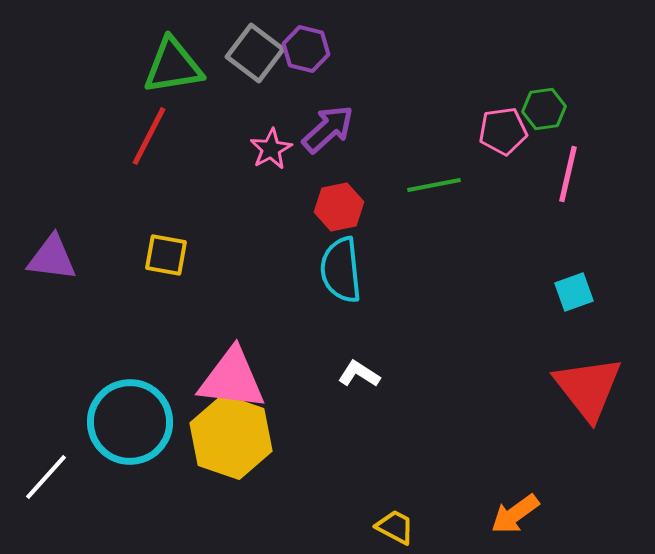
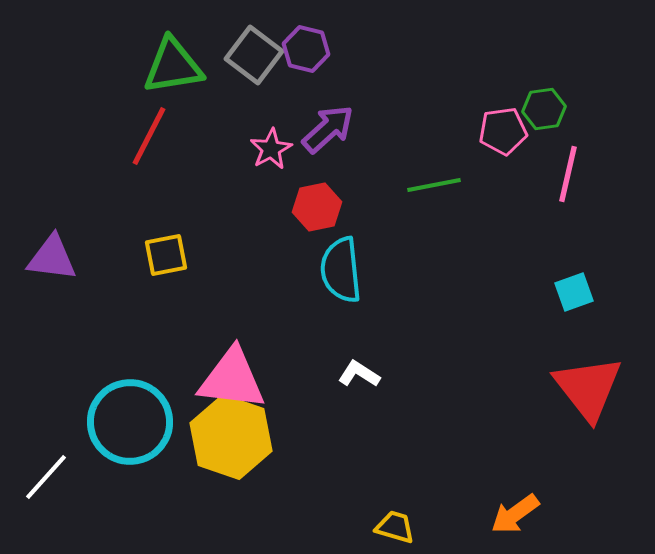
gray square: moved 1 px left, 2 px down
red hexagon: moved 22 px left
yellow square: rotated 21 degrees counterclockwise
yellow trapezoid: rotated 12 degrees counterclockwise
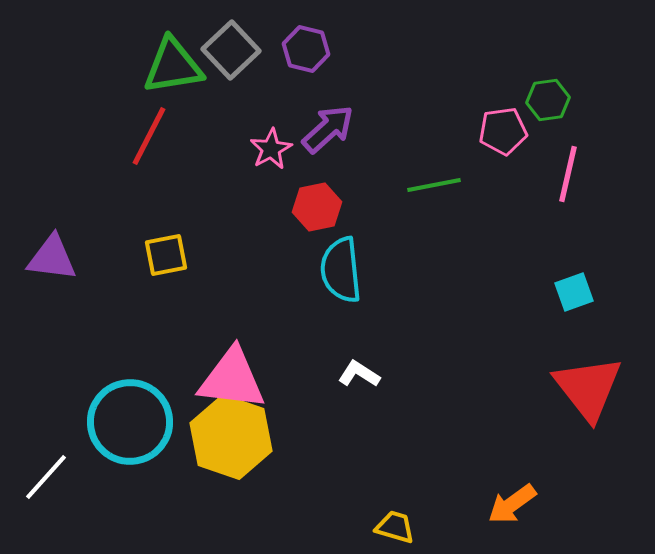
gray square: moved 23 px left, 5 px up; rotated 10 degrees clockwise
green hexagon: moved 4 px right, 9 px up
orange arrow: moved 3 px left, 10 px up
